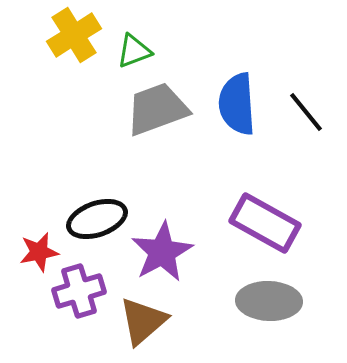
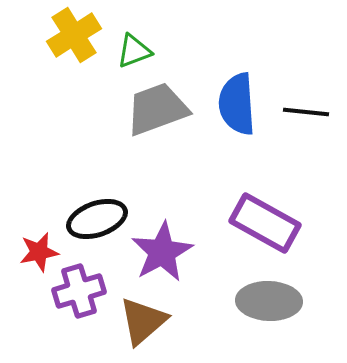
black line: rotated 45 degrees counterclockwise
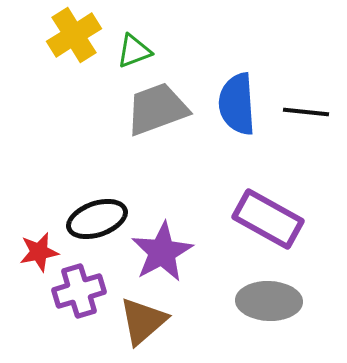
purple rectangle: moved 3 px right, 4 px up
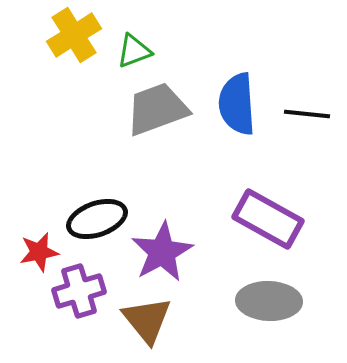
black line: moved 1 px right, 2 px down
brown triangle: moved 4 px right, 1 px up; rotated 28 degrees counterclockwise
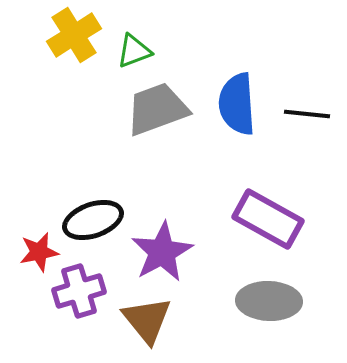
black ellipse: moved 4 px left, 1 px down
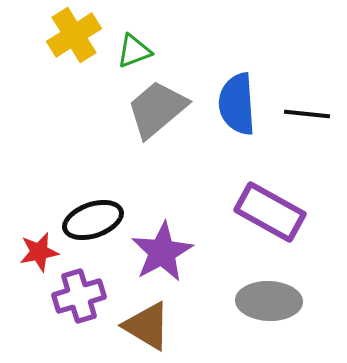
gray trapezoid: rotated 20 degrees counterclockwise
purple rectangle: moved 2 px right, 7 px up
purple cross: moved 5 px down
brown triangle: moved 6 px down; rotated 20 degrees counterclockwise
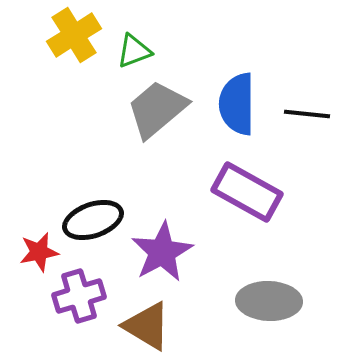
blue semicircle: rotated 4 degrees clockwise
purple rectangle: moved 23 px left, 20 px up
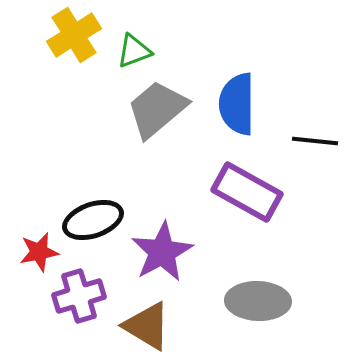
black line: moved 8 px right, 27 px down
gray ellipse: moved 11 px left
